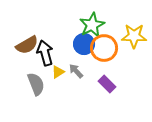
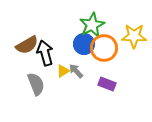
yellow triangle: moved 5 px right, 1 px up
purple rectangle: rotated 24 degrees counterclockwise
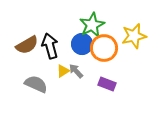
yellow star: rotated 15 degrees counterclockwise
blue circle: moved 2 px left
black arrow: moved 5 px right, 7 px up
gray semicircle: rotated 45 degrees counterclockwise
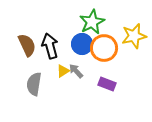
green star: moved 3 px up
brown semicircle: rotated 85 degrees counterclockwise
gray semicircle: moved 2 px left; rotated 105 degrees counterclockwise
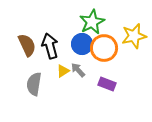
gray arrow: moved 2 px right, 1 px up
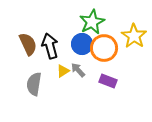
yellow star: rotated 25 degrees counterclockwise
brown semicircle: moved 1 px right, 1 px up
purple rectangle: moved 1 px right, 3 px up
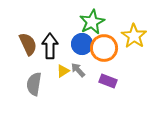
black arrow: rotated 15 degrees clockwise
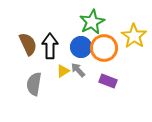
blue circle: moved 1 px left, 3 px down
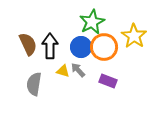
orange circle: moved 1 px up
yellow triangle: rotated 48 degrees clockwise
